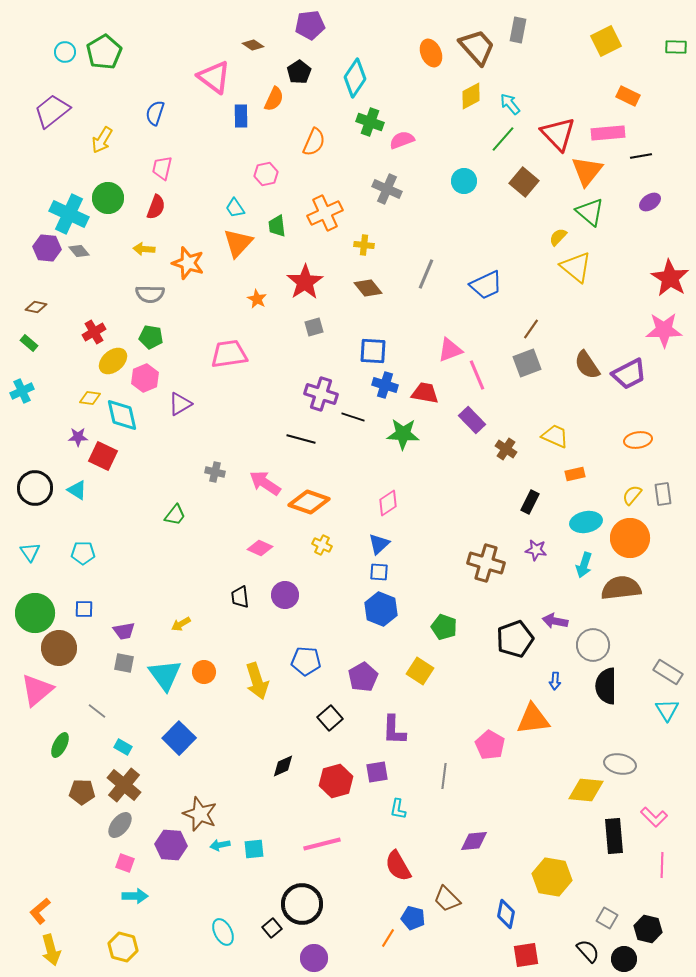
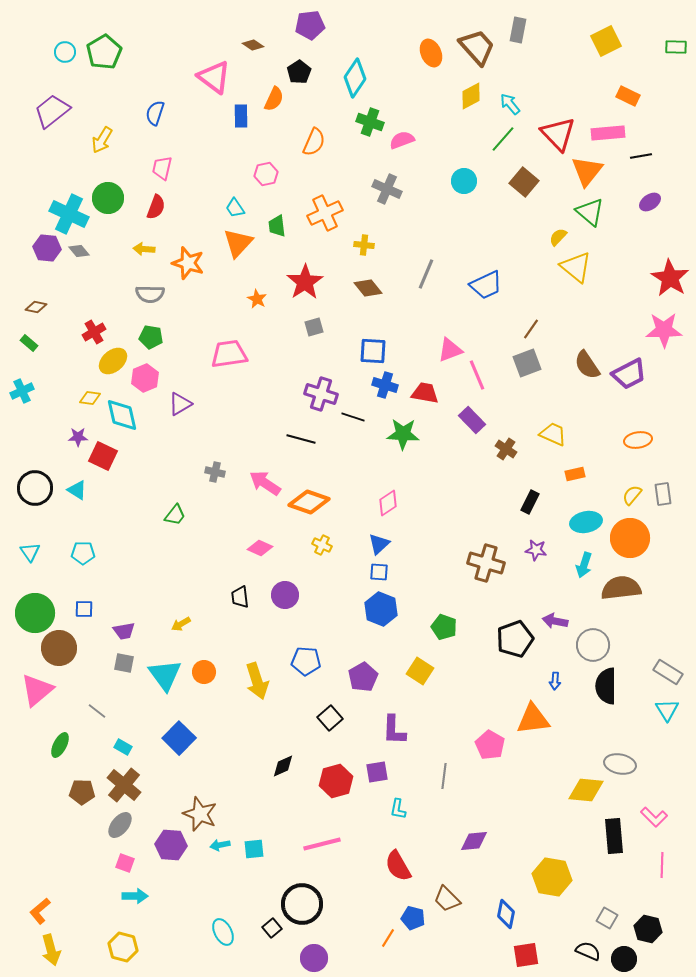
yellow trapezoid at (555, 436): moved 2 px left, 2 px up
black semicircle at (588, 951): rotated 25 degrees counterclockwise
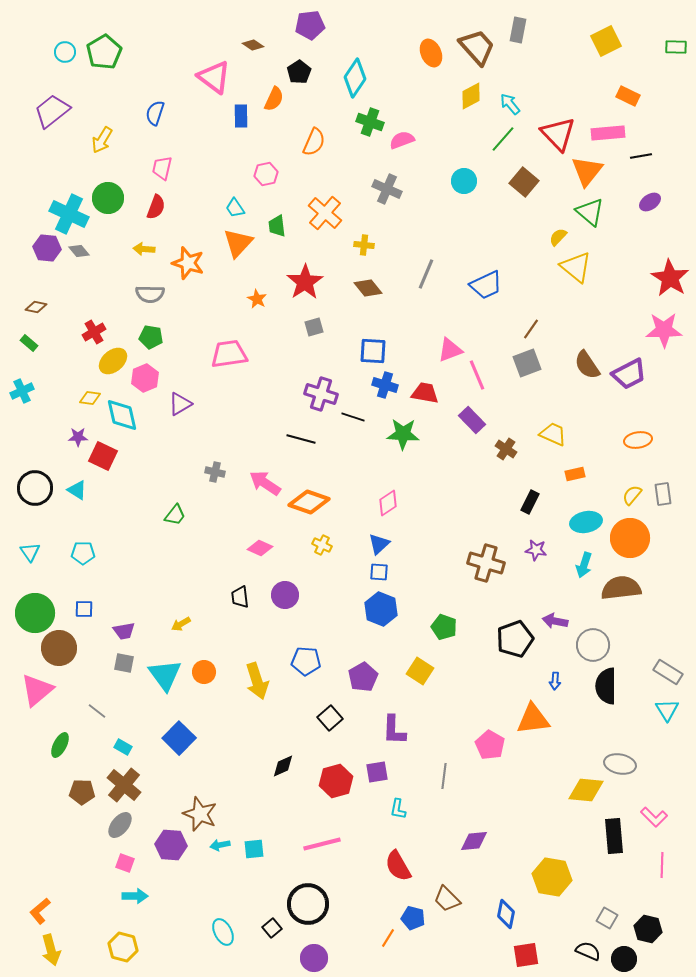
orange cross at (325, 213): rotated 24 degrees counterclockwise
black circle at (302, 904): moved 6 px right
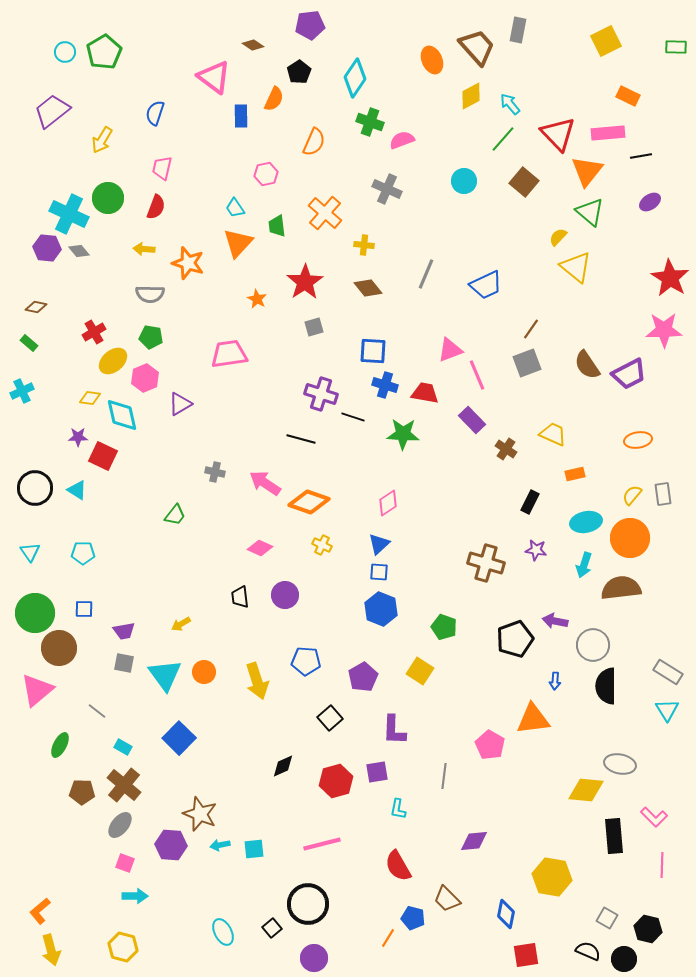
orange ellipse at (431, 53): moved 1 px right, 7 px down
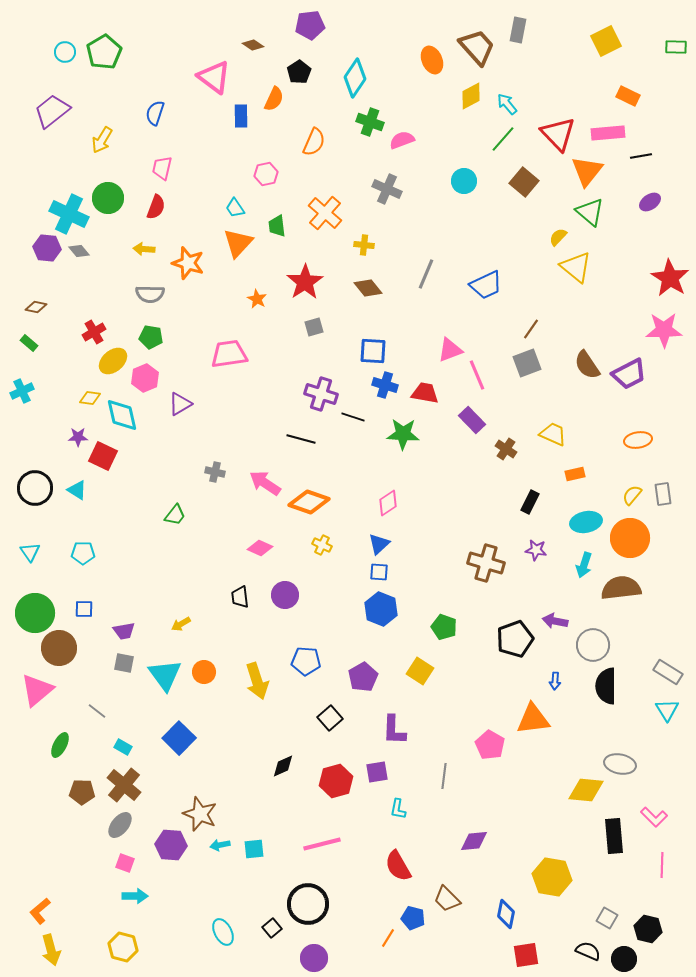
cyan arrow at (510, 104): moved 3 px left
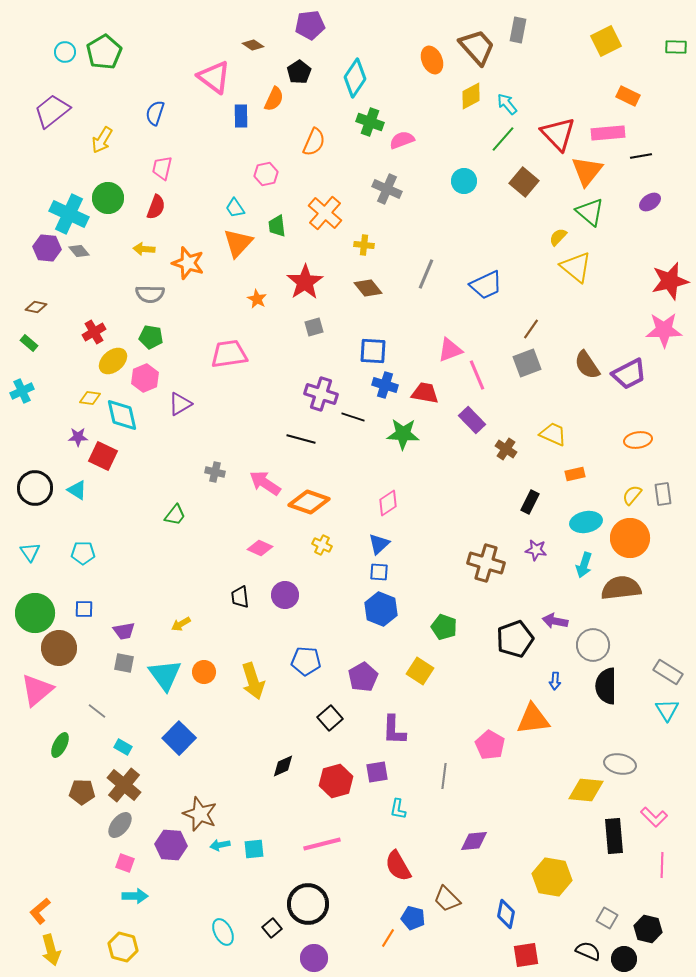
red star at (670, 278): moved 3 px down; rotated 27 degrees clockwise
yellow arrow at (257, 681): moved 4 px left
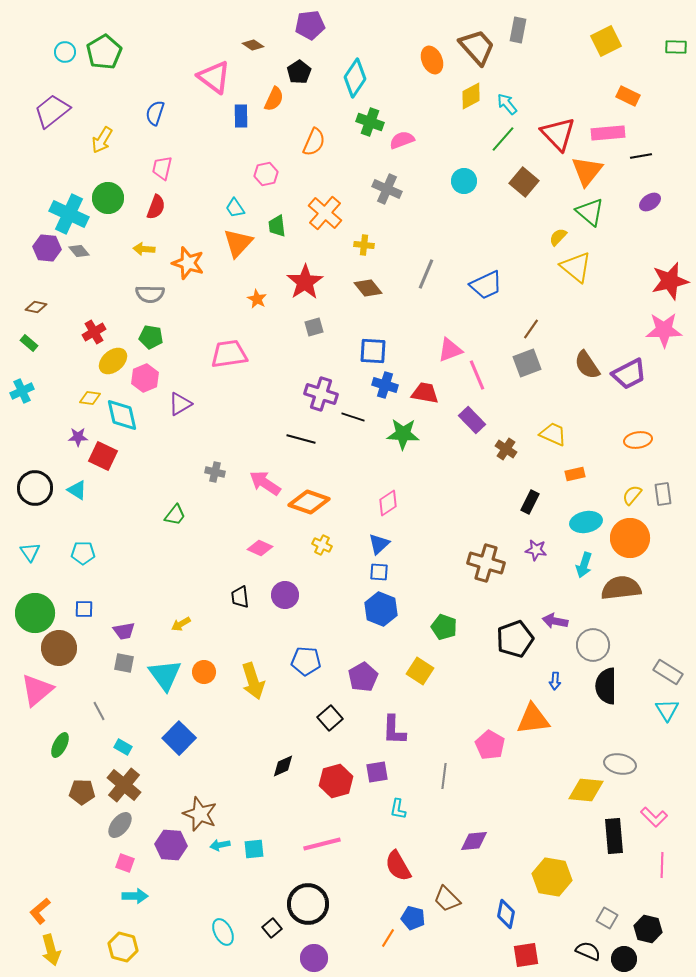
gray line at (97, 711): moved 2 px right; rotated 24 degrees clockwise
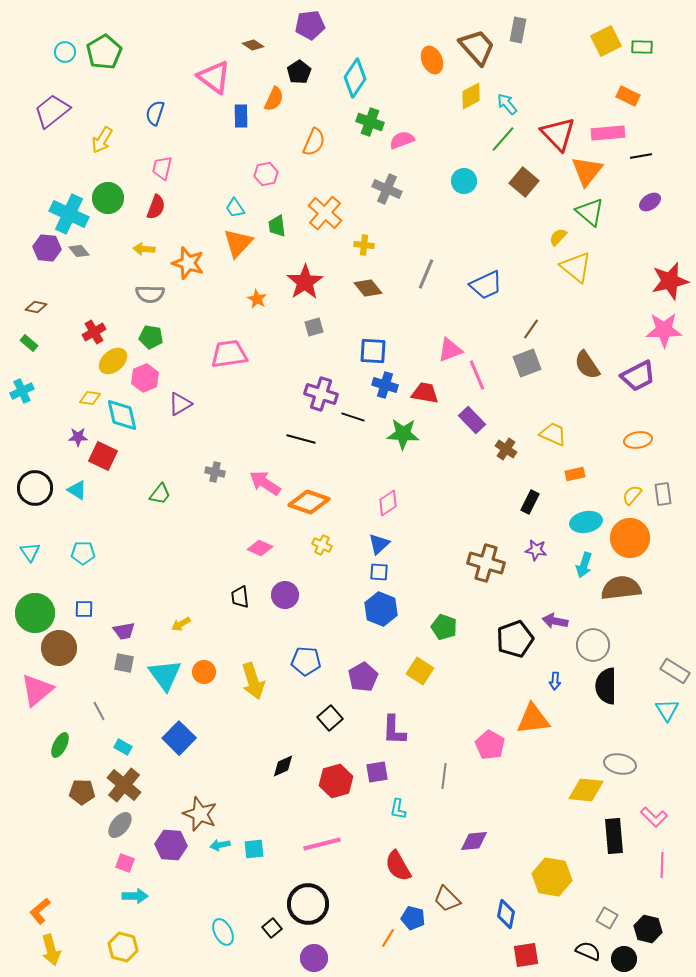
green rectangle at (676, 47): moved 34 px left
purple trapezoid at (629, 374): moved 9 px right, 2 px down
green trapezoid at (175, 515): moved 15 px left, 21 px up
gray rectangle at (668, 672): moved 7 px right, 1 px up
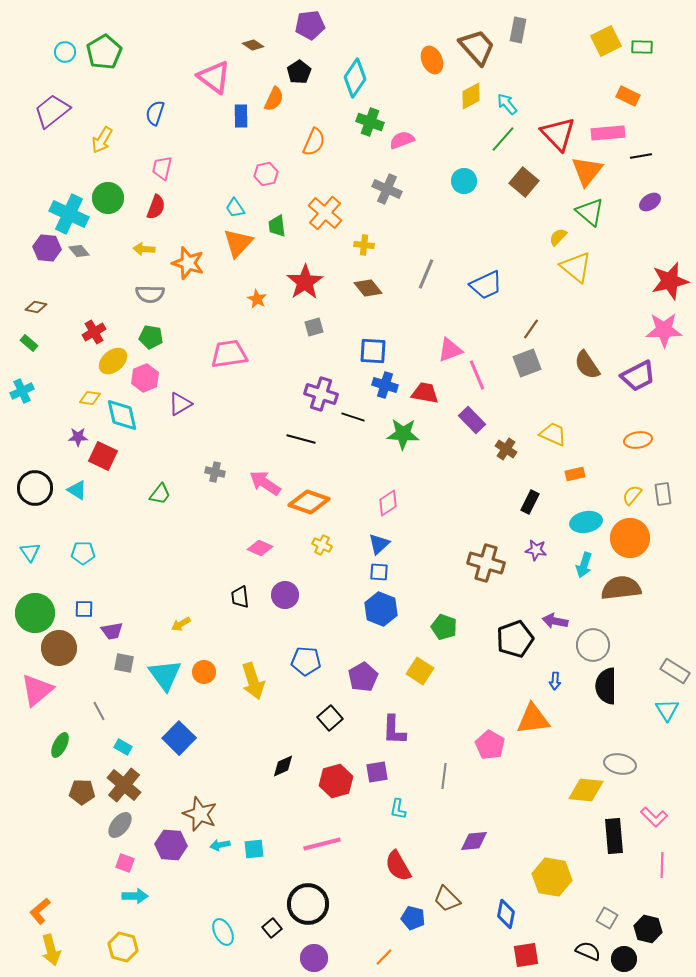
purple trapezoid at (124, 631): moved 12 px left
orange line at (388, 938): moved 4 px left, 19 px down; rotated 12 degrees clockwise
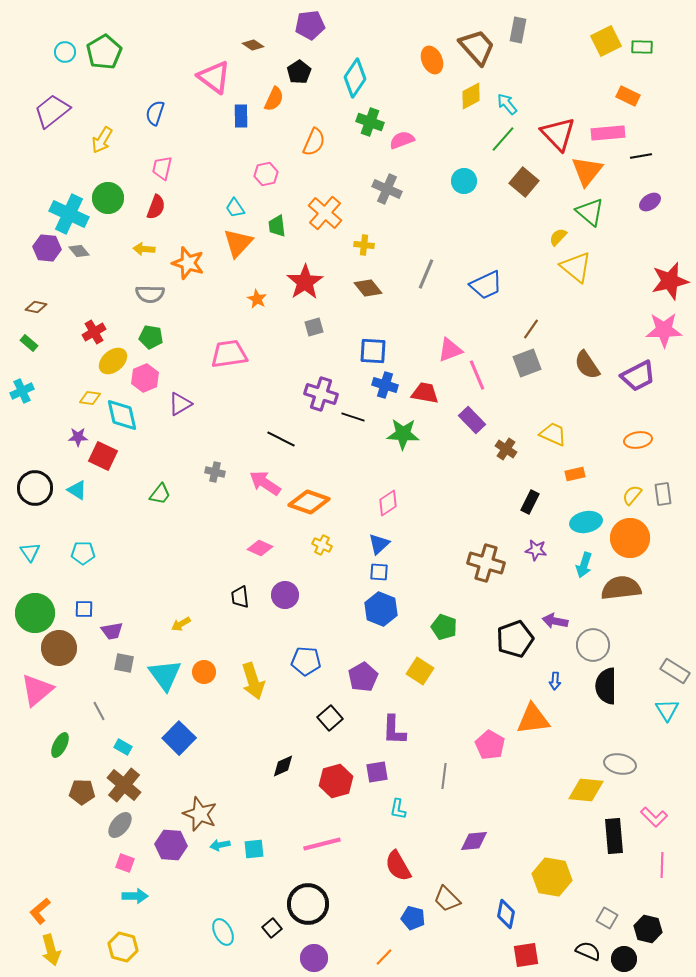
black line at (301, 439): moved 20 px left; rotated 12 degrees clockwise
